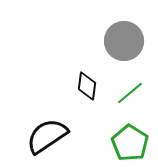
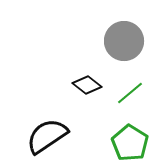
black diamond: moved 1 px up; rotated 60 degrees counterclockwise
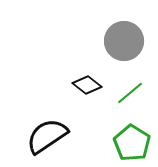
green pentagon: moved 2 px right
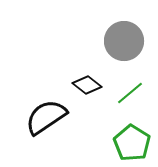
black semicircle: moved 1 px left, 19 px up
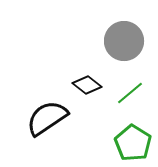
black semicircle: moved 1 px right, 1 px down
green pentagon: moved 1 px right
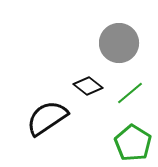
gray circle: moved 5 px left, 2 px down
black diamond: moved 1 px right, 1 px down
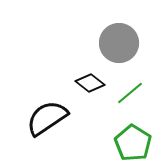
black diamond: moved 2 px right, 3 px up
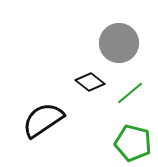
black diamond: moved 1 px up
black semicircle: moved 4 px left, 2 px down
green pentagon: rotated 18 degrees counterclockwise
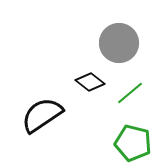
black semicircle: moved 1 px left, 5 px up
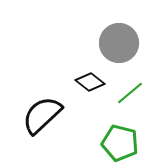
black semicircle: rotated 9 degrees counterclockwise
green pentagon: moved 13 px left
